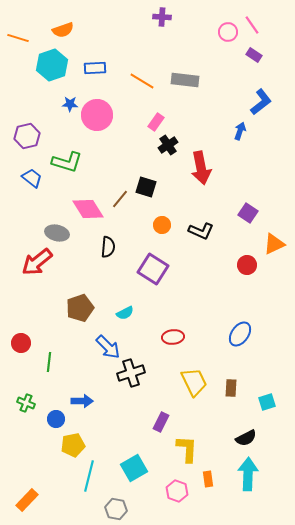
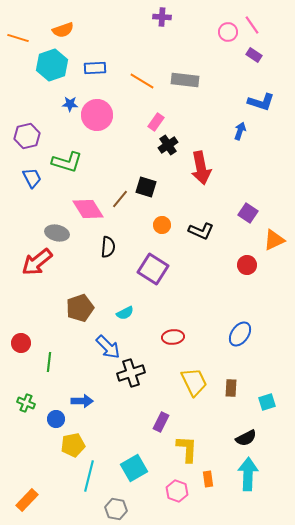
blue L-shape at (261, 102): rotated 56 degrees clockwise
blue trapezoid at (32, 178): rotated 25 degrees clockwise
orange triangle at (274, 244): moved 4 px up
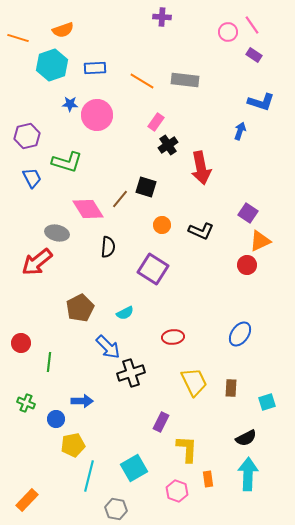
orange triangle at (274, 240): moved 14 px left, 1 px down
brown pentagon at (80, 308): rotated 8 degrees counterclockwise
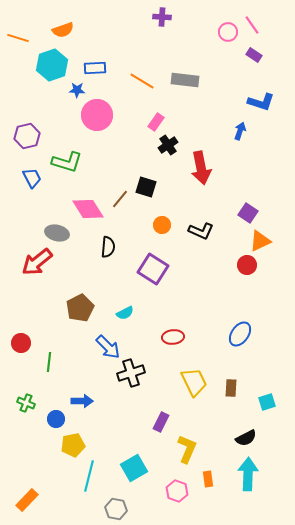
blue star at (70, 104): moved 7 px right, 14 px up
yellow L-shape at (187, 449): rotated 20 degrees clockwise
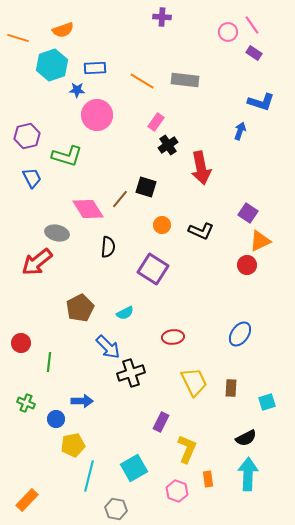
purple rectangle at (254, 55): moved 2 px up
green L-shape at (67, 162): moved 6 px up
